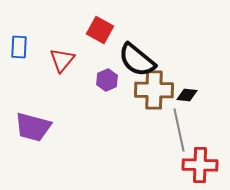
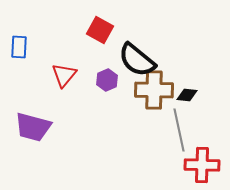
red triangle: moved 2 px right, 15 px down
red cross: moved 2 px right
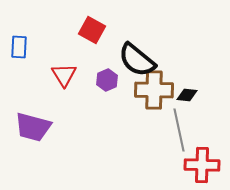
red square: moved 8 px left
red triangle: rotated 12 degrees counterclockwise
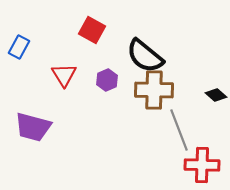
blue rectangle: rotated 25 degrees clockwise
black semicircle: moved 8 px right, 4 px up
black diamond: moved 29 px right; rotated 35 degrees clockwise
gray line: rotated 9 degrees counterclockwise
